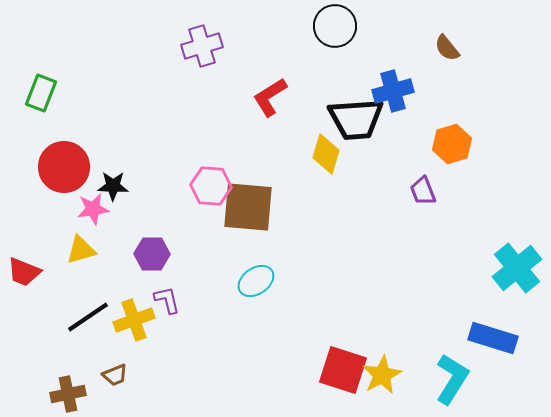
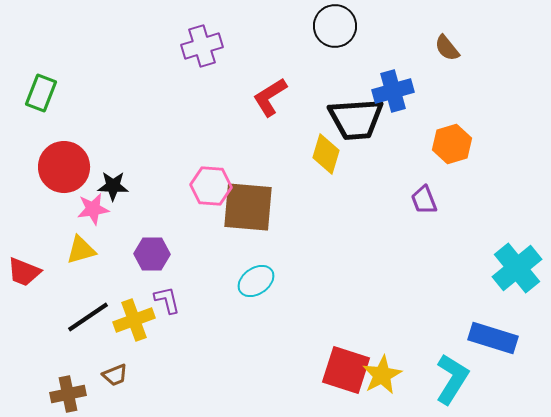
purple trapezoid: moved 1 px right, 9 px down
red square: moved 3 px right
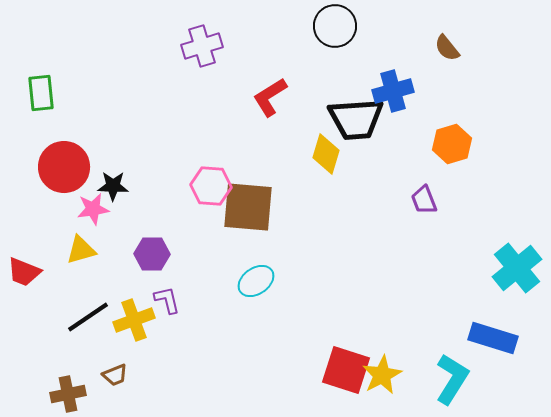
green rectangle: rotated 27 degrees counterclockwise
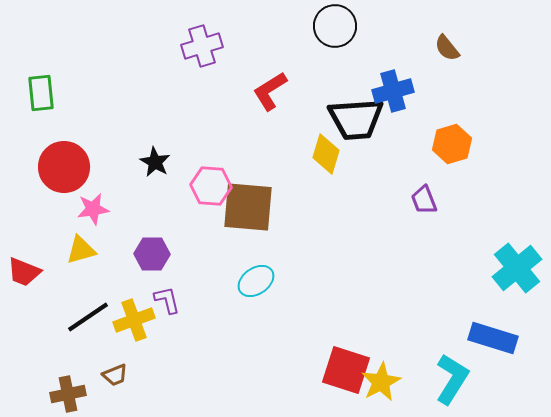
red L-shape: moved 6 px up
black star: moved 42 px right, 24 px up; rotated 28 degrees clockwise
yellow star: moved 1 px left, 7 px down
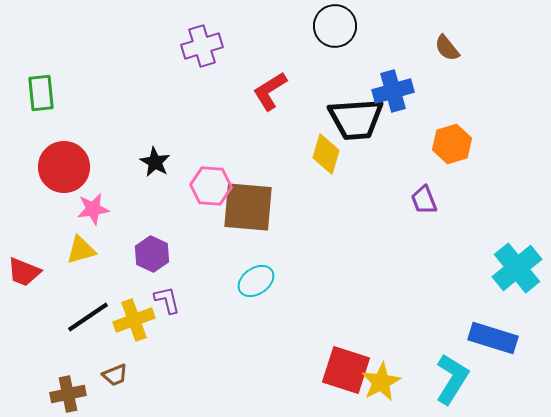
purple hexagon: rotated 24 degrees clockwise
